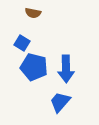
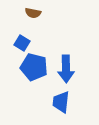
blue trapezoid: moved 1 px right; rotated 35 degrees counterclockwise
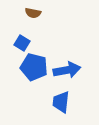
blue arrow: moved 1 px right, 1 px down; rotated 100 degrees counterclockwise
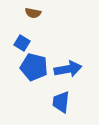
blue arrow: moved 1 px right, 1 px up
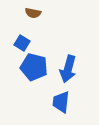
blue arrow: rotated 116 degrees clockwise
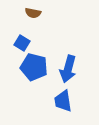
blue trapezoid: moved 2 px right, 1 px up; rotated 15 degrees counterclockwise
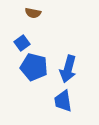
blue square: rotated 21 degrees clockwise
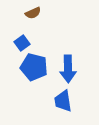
brown semicircle: rotated 35 degrees counterclockwise
blue arrow: rotated 16 degrees counterclockwise
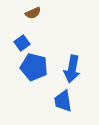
blue arrow: moved 4 px right; rotated 12 degrees clockwise
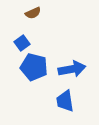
blue arrow: rotated 112 degrees counterclockwise
blue trapezoid: moved 2 px right
